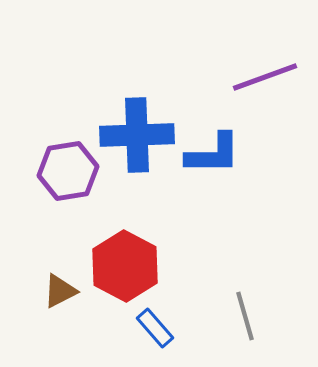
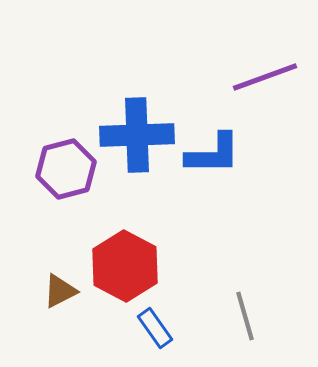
purple hexagon: moved 2 px left, 2 px up; rotated 6 degrees counterclockwise
blue rectangle: rotated 6 degrees clockwise
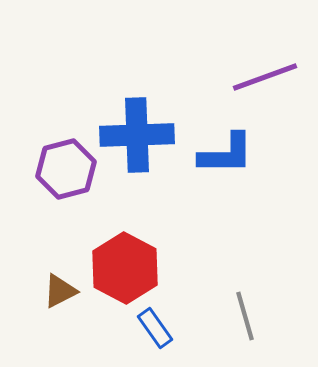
blue L-shape: moved 13 px right
red hexagon: moved 2 px down
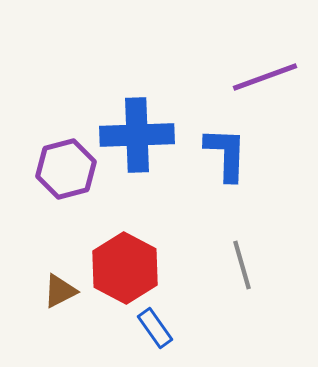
blue L-shape: rotated 88 degrees counterclockwise
gray line: moved 3 px left, 51 px up
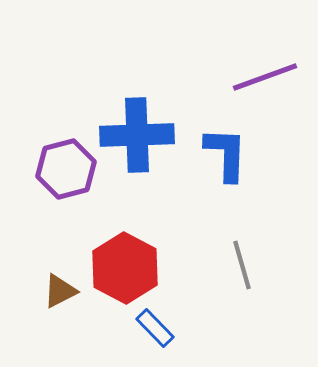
blue rectangle: rotated 9 degrees counterclockwise
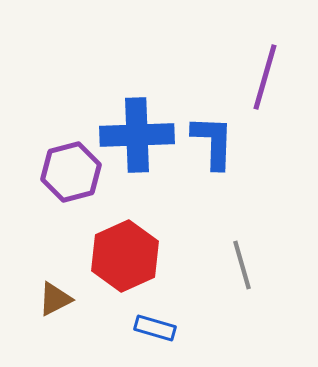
purple line: rotated 54 degrees counterclockwise
blue L-shape: moved 13 px left, 12 px up
purple hexagon: moved 5 px right, 3 px down
red hexagon: moved 12 px up; rotated 8 degrees clockwise
brown triangle: moved 5 px left, 8 px down
blue rectangle: rotated 30 degrees counterclockwise
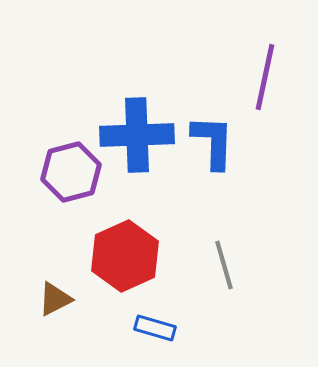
purple line: rotated 4 degrees counterclockwise
gray line: moved 18 px left
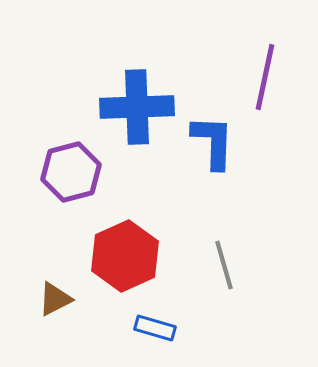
blue cross: moved 28 px up
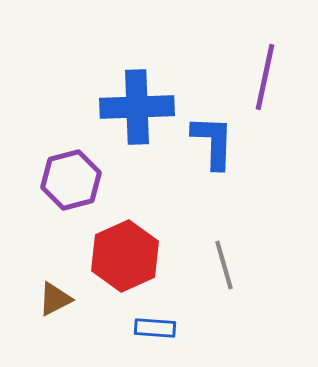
purple hexagon: moved 8 px down
blue rectangle: rotated 12 degrees counterclockwise
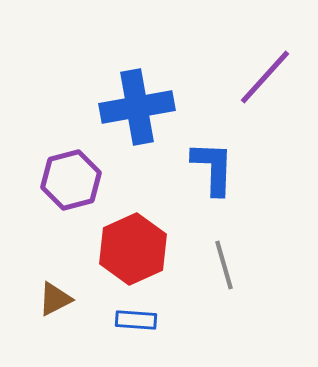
purple line: rotated 30 degrees clockwise
blue cross: rotated 8 degrees counterclockwise
blue L-shape: moved 26 px down
red hexagon: moved 8 px right, 7 px up
blue rectangle: moved 19 px left, 8 px up
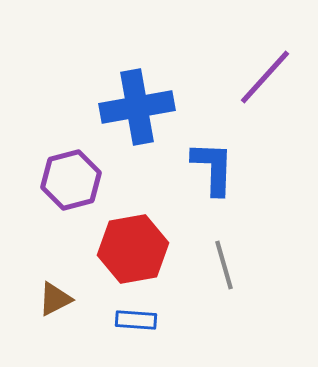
red hexagon: rotated 14 degrees clockwise
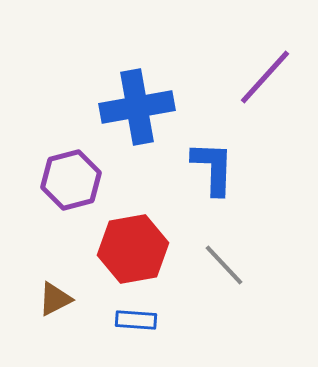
gray line: rotated 27 degrees counterclockwise
